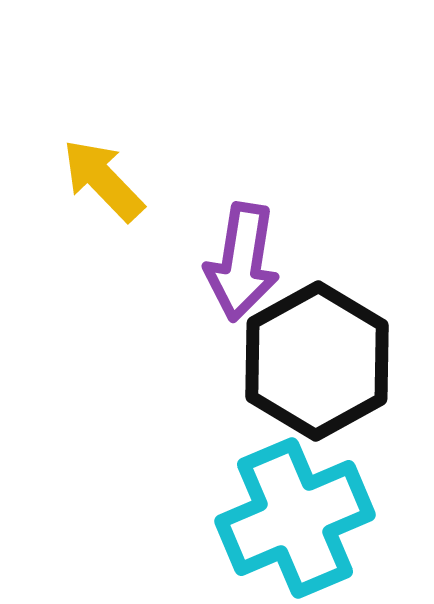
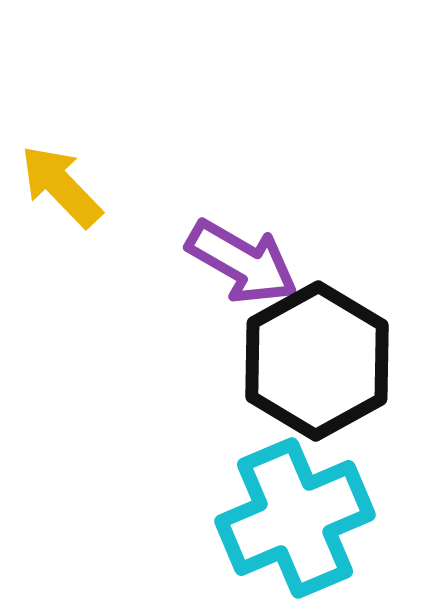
yellow arrow: moved 42 px left, 6 px down
purple arrow: rotated 69 degrees counterclockwise
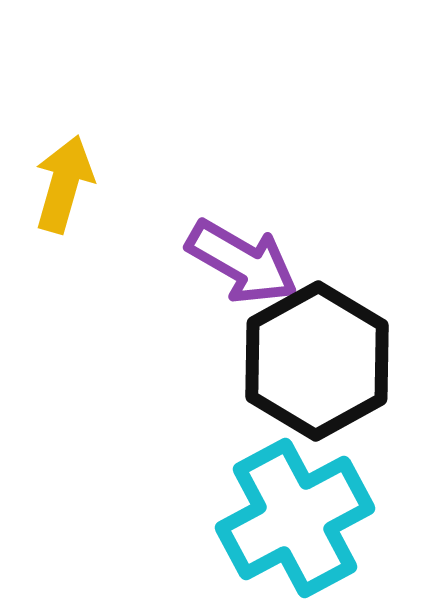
yellow arrow: moved 3 px right, 2 px up; rotated 60 degrees clockwise
cyan cross: rotated 5 degrees counterclockwise
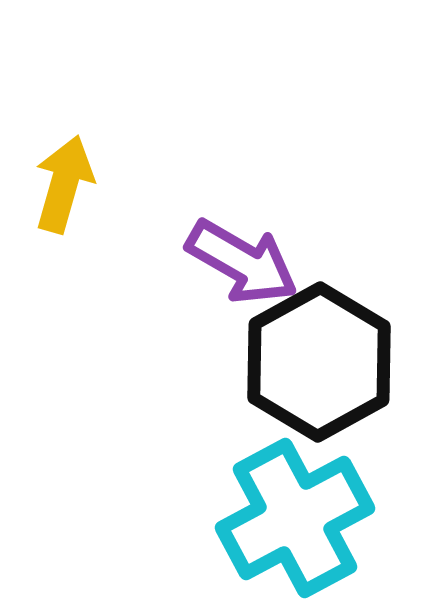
black hexagon: moved 2 px right, 1 px down
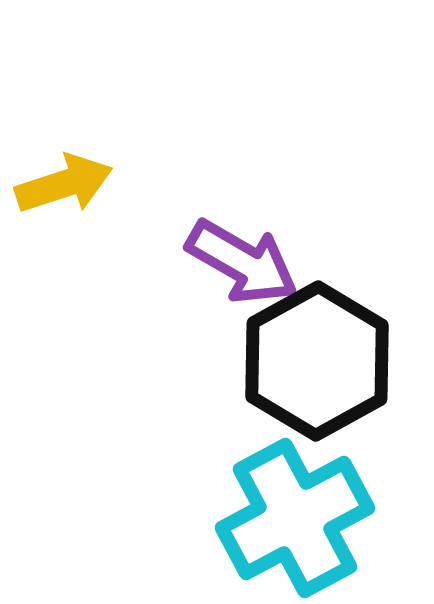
yellow arrow: rotated 56 degrees clockwise
black hexagon: moved 2 px left, 1 px up
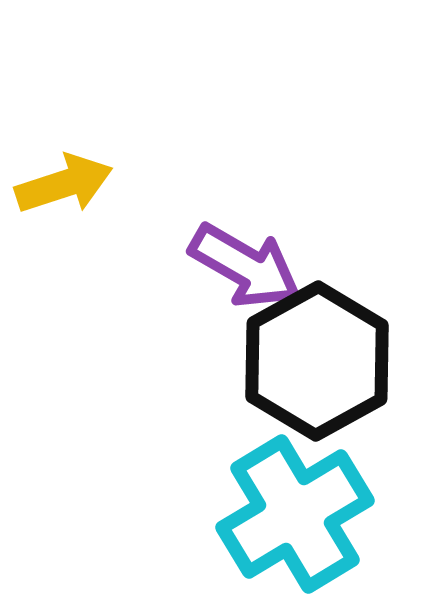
purple arrow: moved 3 px right, 4 px down
cyan cross: moved 4 px up; rotated 3 degrees counterclockwise
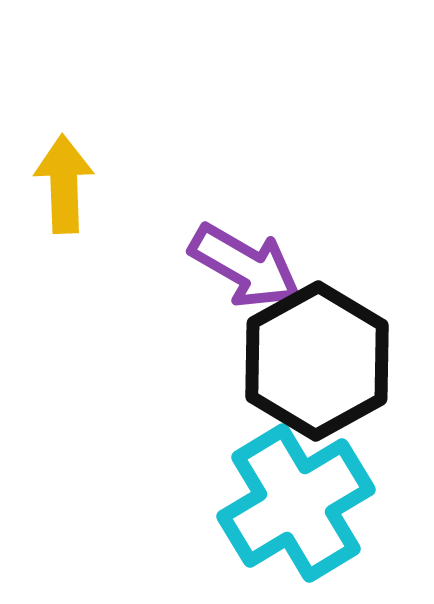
yellow arrow: rotated 74 degrees counterclockwise
cyan cross: moved 1 px right, 11 px up
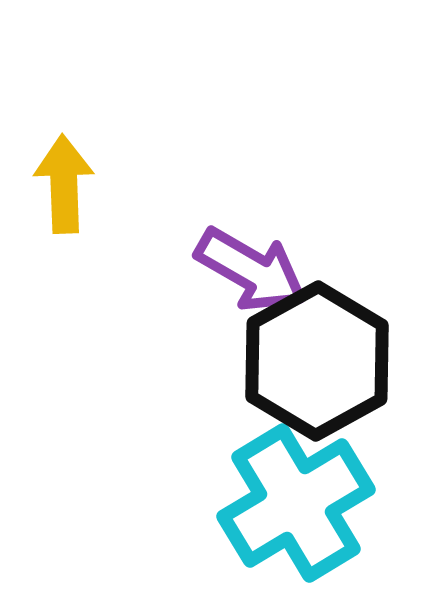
purple arrow: moved 6 px right, 4 px down
